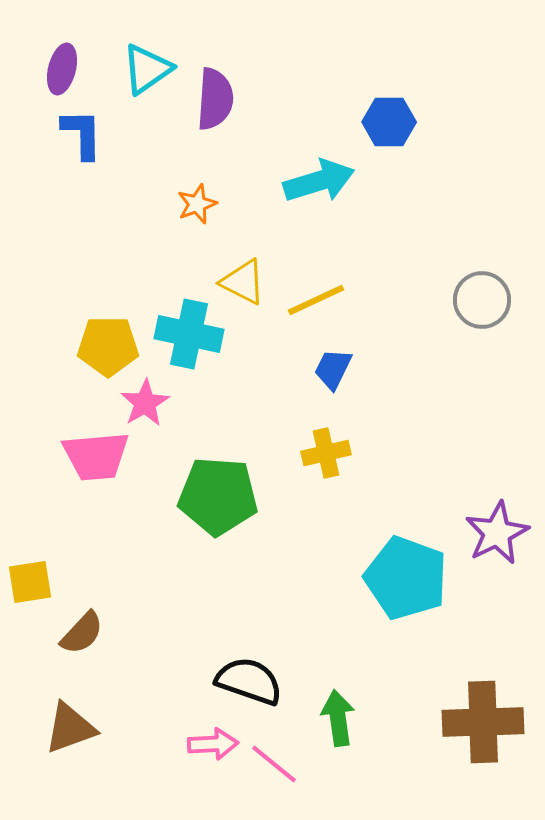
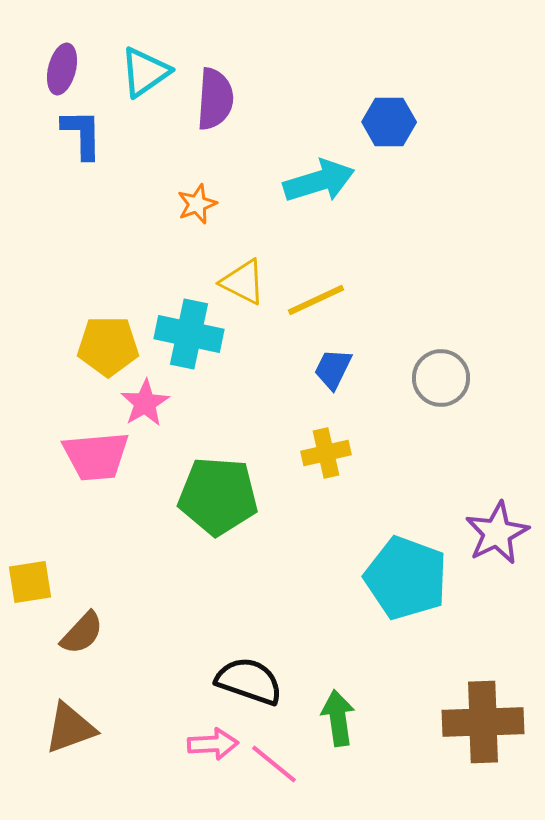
cyan triangle: moved 2 px left, 3 px down
gray circle: moved 41 px left, 78 px down
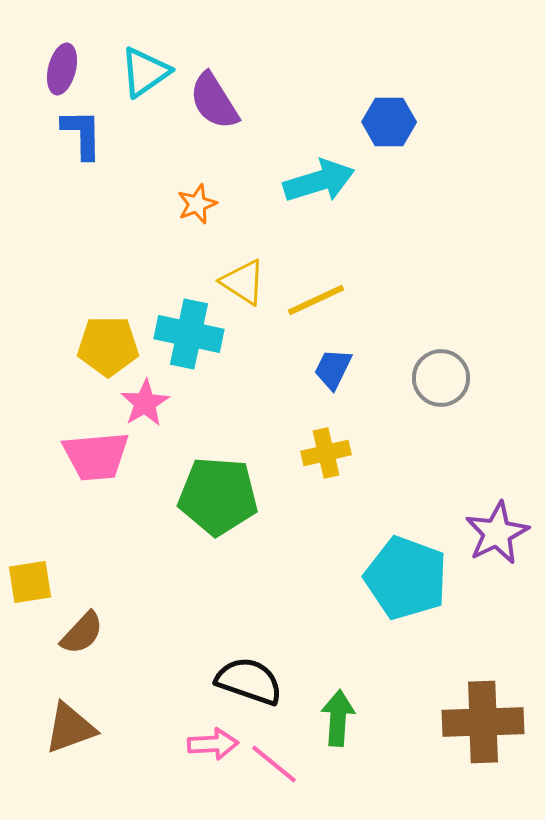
purple semicircle: moved 1 px left, 2 px down; rotated 144 degrees clockwise
yellow triangle: rotated 6 degrees clockwise
green arrow: rotated 12 degrees clockwise
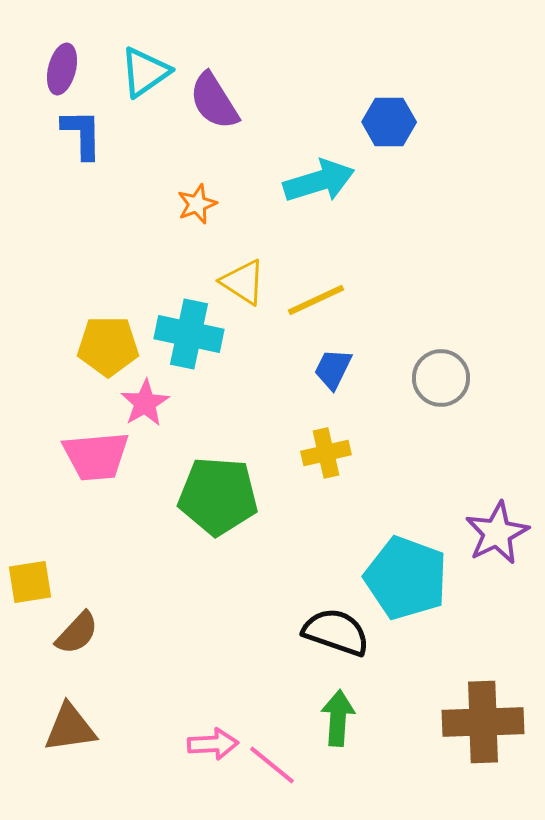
brown semicircle: moved 5 px left
black semicircle: moved 87 px right, 49 px up
brown triangle: rotated 12 degrees clockwise
pink line: moved 2 px left, 1 px down
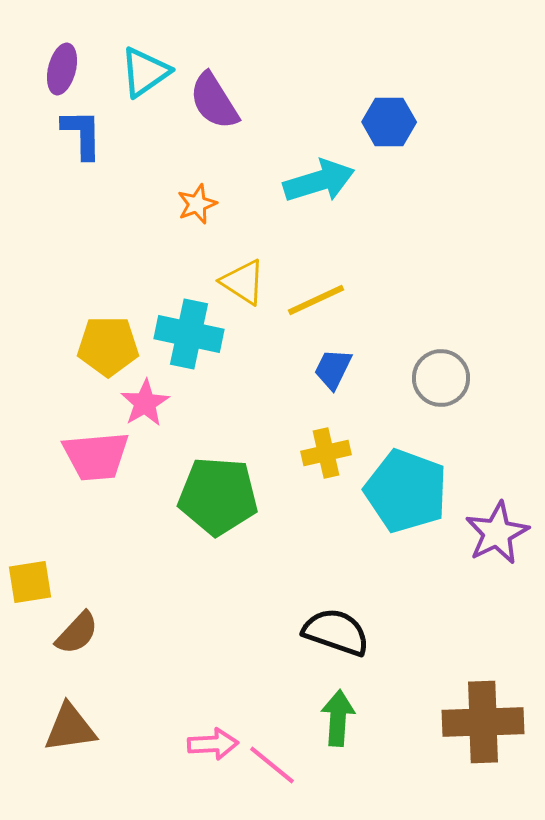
cyan pentagon: moved 87 px up
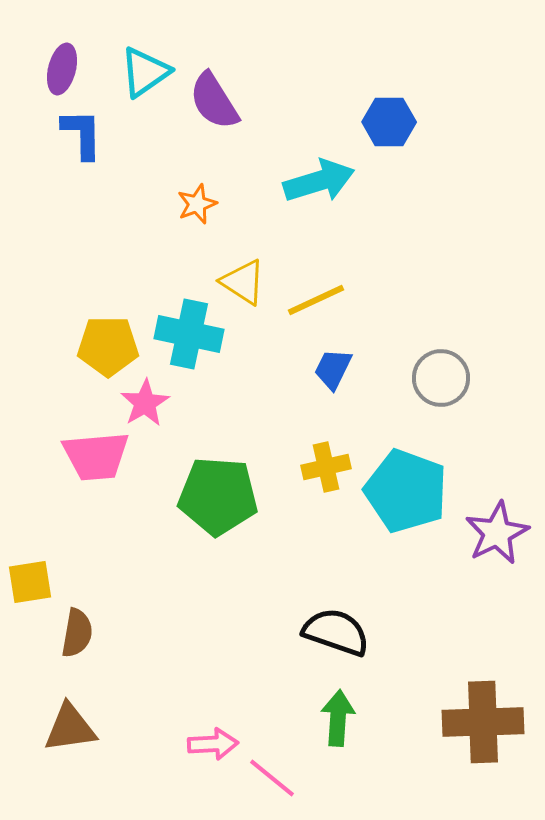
yellow cross: moved 14 px down
brown semicircle: rotated 33 degrees counterclockwise
pink line: moved 13 px down
